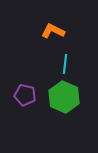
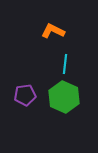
purple pentagon: rotated 20 degrees counterclockwise
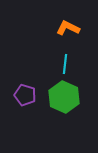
orange L-shape: moved 15 px right, 3 px up
purple pentagon: rotated 25 degrees clockwise
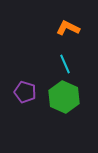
cyan line: rotated 30 degrees counterclockwise
purple pentagon: moved 3 px up
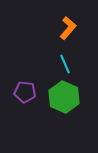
orange L-shape: rotated 105 degrees clockwise
purple pentagon: rotated 10 degrees counterclockwise
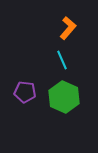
cyan line: moved 3 px left, 4 px up
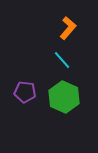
cyan line: rotated 18 degrees counterclockwise
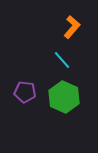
orange L-shape: moved 4 px right, 1 px up
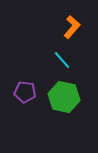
green hexagon: rotated 12 degrees counterclockwise
